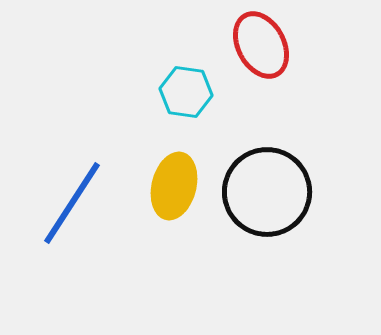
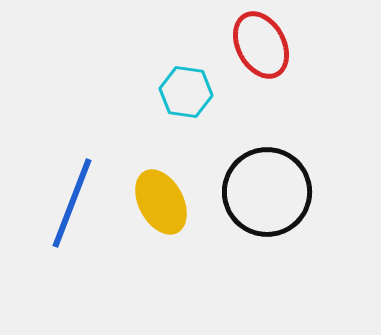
yellow ellipse: moved 13 px left, 16 px down; rotated 42 degrees counterclockwise
blue line: rotated 12 degrees counterclockwise
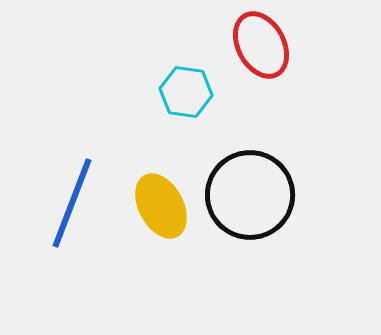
black circle: moved 17 px left, 3 px down
yellow ellipse: moved 4 px down
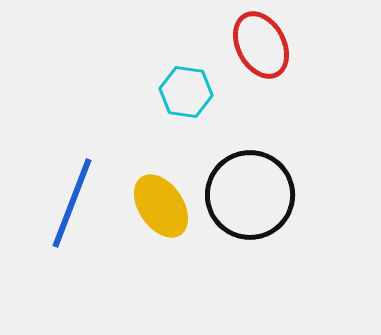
yellow ellipse: rotated 6 degrees counterclockwise
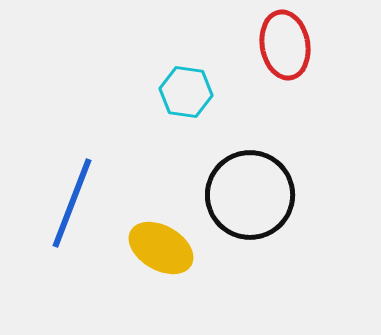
red ellipse: moved 24 px right; rotated 18 degrees clockwise
yellow ellipse: moved 42 px down; rotated 26 degrees counterclockwise
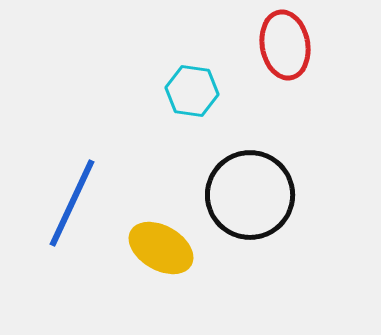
cyan hexagon: moved 6 px right, 1 px up
blue line: rotated 4 degrees clockwise
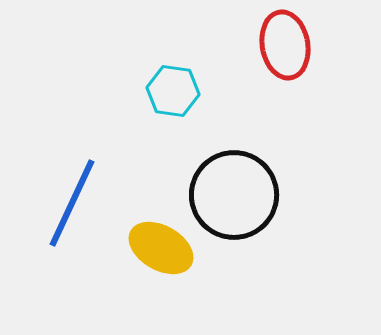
cyan hexagon: moved 19 px left
black circle: moved 16 px left
